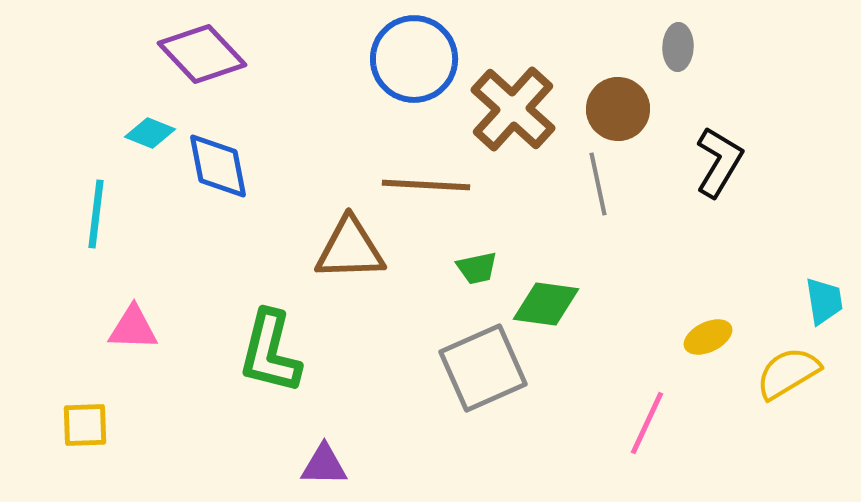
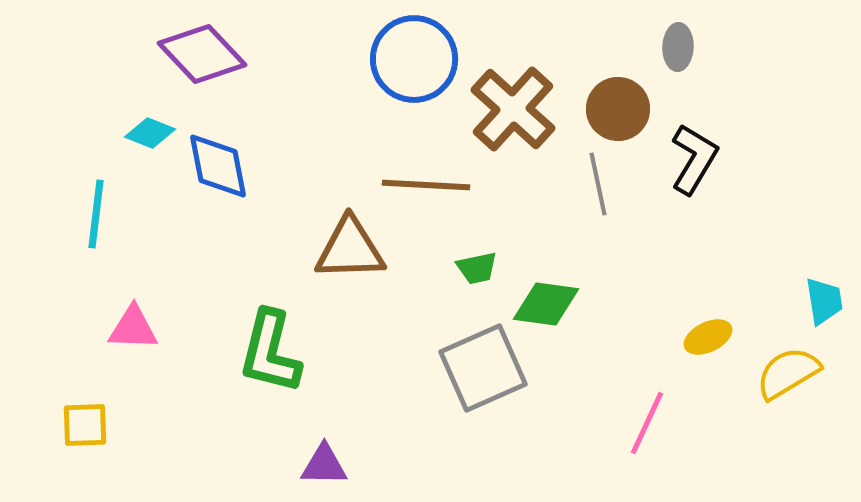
black L-shape: moved 25 px left, 3 px up
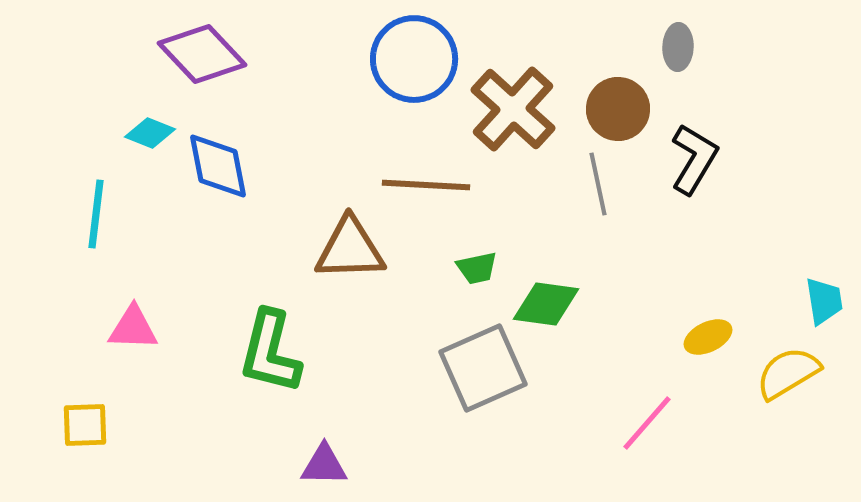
pink line: rotated 16 degrees clockwise
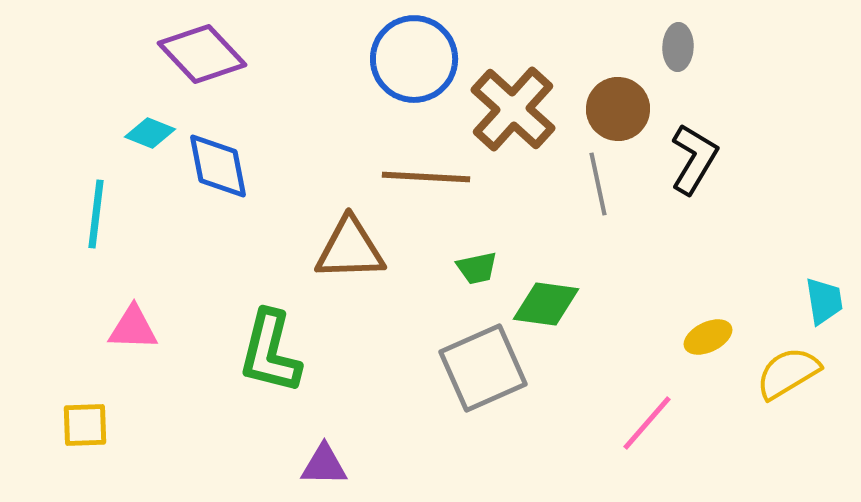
brown line: moved 8 px up
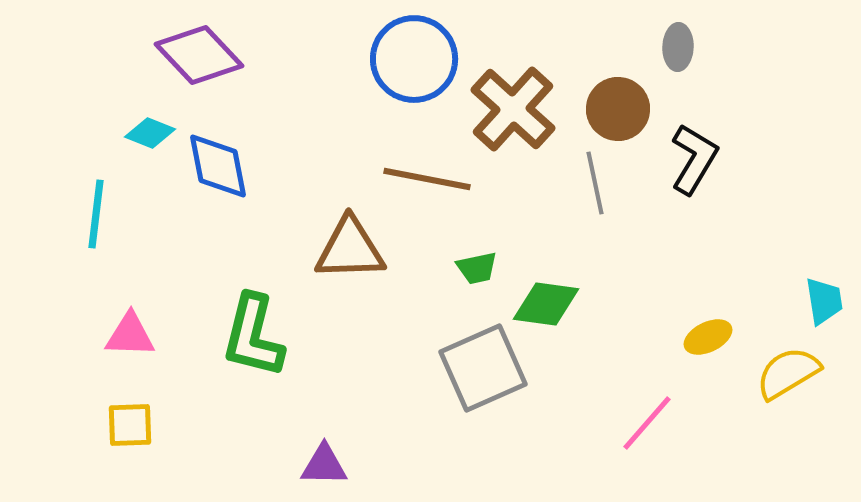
purple diamond: moved 3 px left, 1 px down
brown line: moved 1 px right, 2 px down; rotated 8 degrees clockwise
gray line: moved 3 px left, 1 px up
pink triangle: moved 3 px left, 7 px down
green L-shape: moved 17 px left, 16 px up
yellow square: moved 45 px right
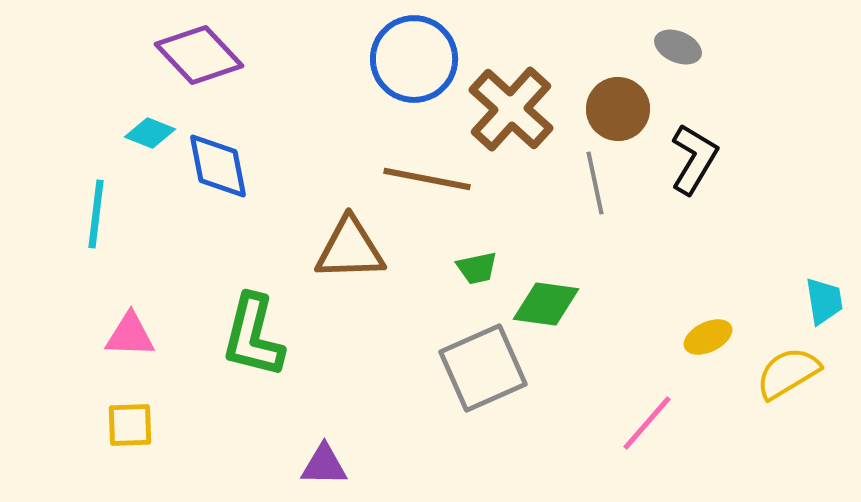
gray ellipse: rotated 69 degrees counterclockwise
brown cross: moved 2 px left
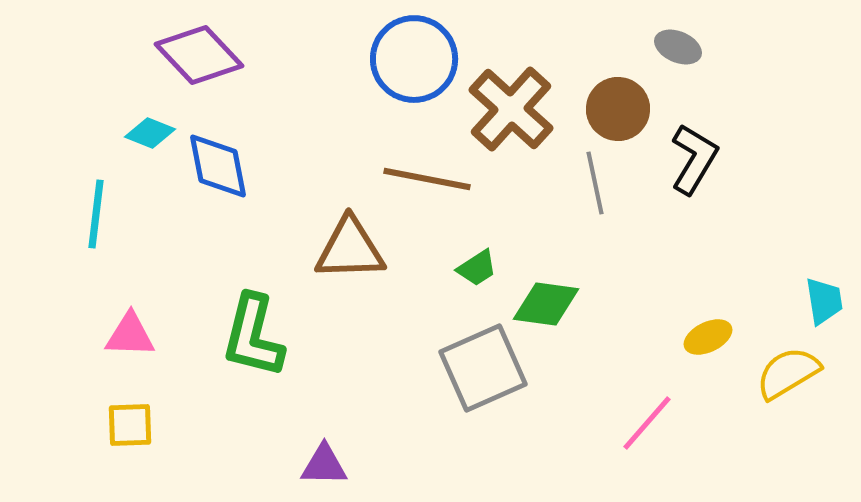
green trapezoid: rotated 21 degrees counterclockwise
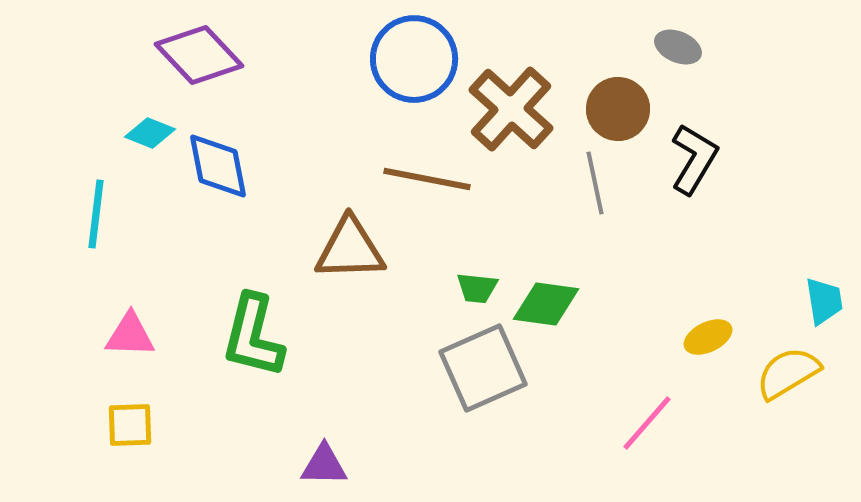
green trapezoid: moved 20 px down; rotated 39 degrees clockwise
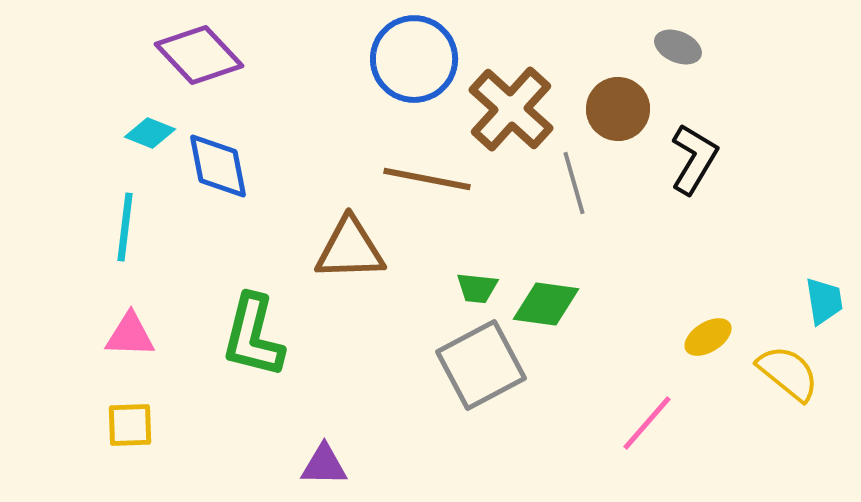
gray line: moved 21 px left; rotated 4 degrees counterclockwise
cyan line: moved 29 px right, 13 px down
yellow ellipse: rotated 6 degrees counterclockwise
gray square: moved 2 px left, 3 px up; rotated 4 degrees counterclockwise
yellow semicircle: rotated 70 degrees clockwise
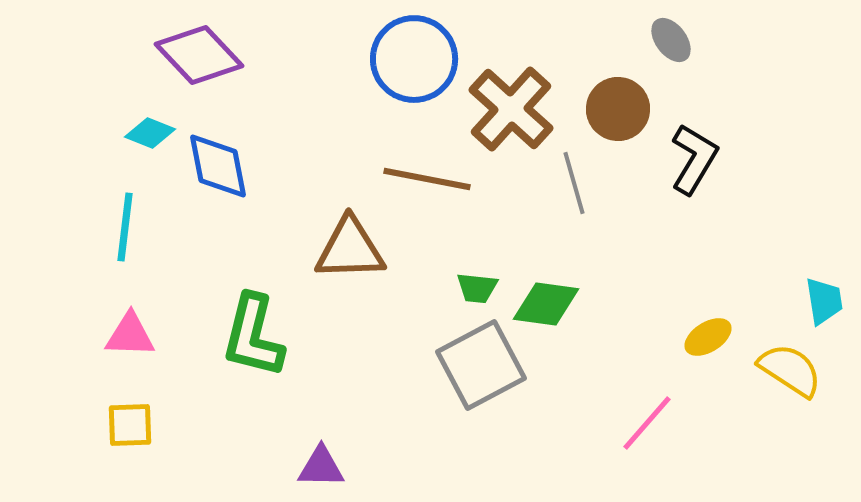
gray ellipse: moved 7 px left, 7 px up; rotated 30 degrees clockwise
yellow semicircle: moved 2 px right, 3 px up; rotated 6 degrees counterclockwise
purple triangle: moved 3 px left, 2 px down
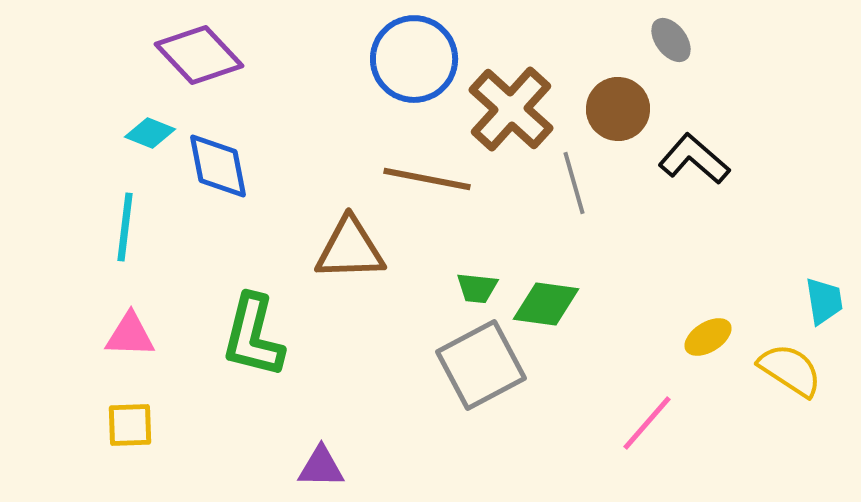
black L-shape: rotated 80 degrees counterclockwise
